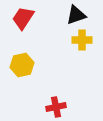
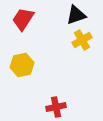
red trapezoid: moved 1 px down
yellow cross: rotated 30 degrees counterclockwise
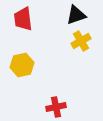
red trapezoid: rotated 40 degrees counterclockwise
yellow cross: moved 1 px left, 1 px down
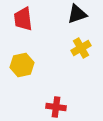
black triangle: moved 1 px right, 1 px up
yellow cross: moved 7 px down
red cross: rotated 18 degrees clockwise
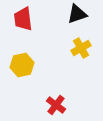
red cross: moved 2 px up; rotated 30 degrees clockwise
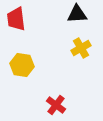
black triangle: rotated 15 degrees clockwise
red trapezoid: moved 7 px left
yellow hexagon: rotated 20 degrees clockwise
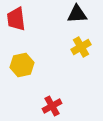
yellow cross: moved 1 px up
yellow hexagon: rotated 20 degrees counterclockwise
red cross: moved 4 px left, 1 px down; rotated 24 degrees clockwise
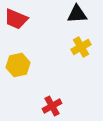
red trapezoid: rotated 60 degrees counterclockwise
yellow hexagon: moved 4 px left
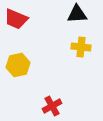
yellow cross: rotated 36 degrees clockwise
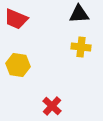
black triangle: moved 2 px right
yellow hexagon: rotated 20 degrees clockwise
red cross: rotated 18 degrees counterclockwise
